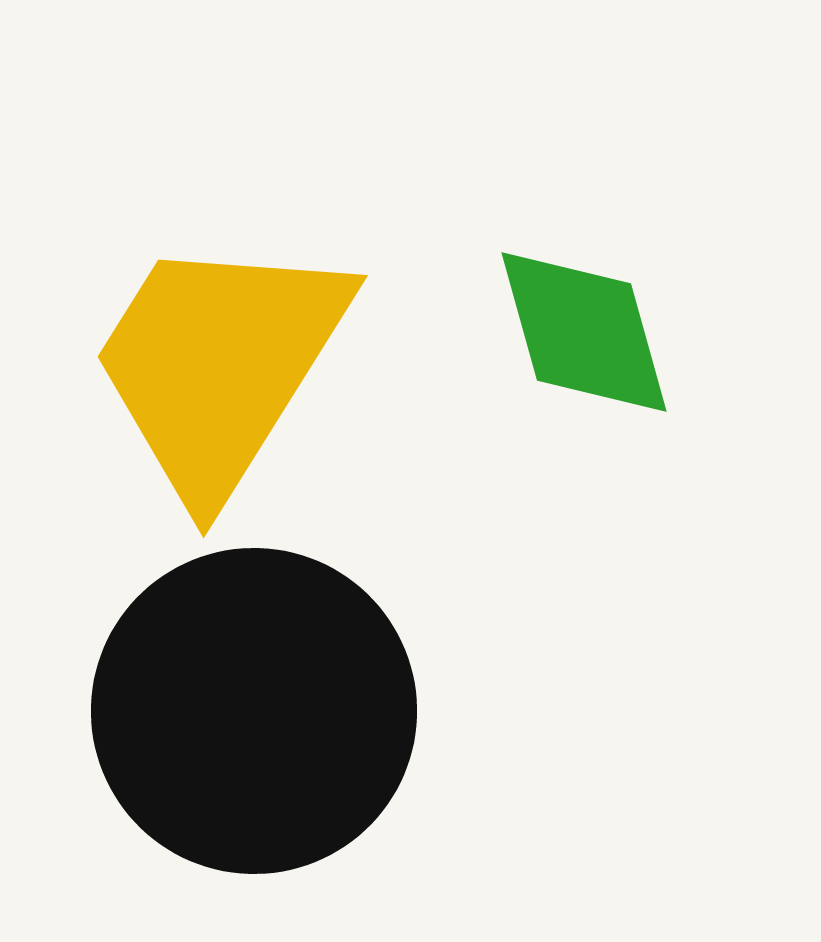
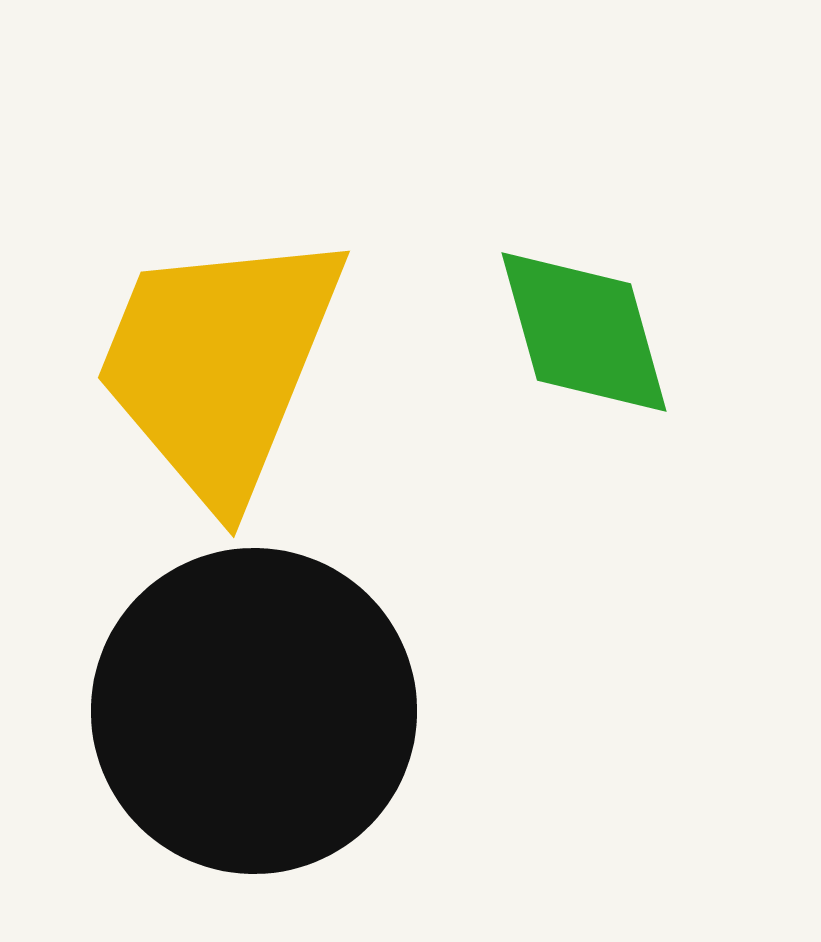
yellow trapezoid: rotated 10 degrees counterclockwise
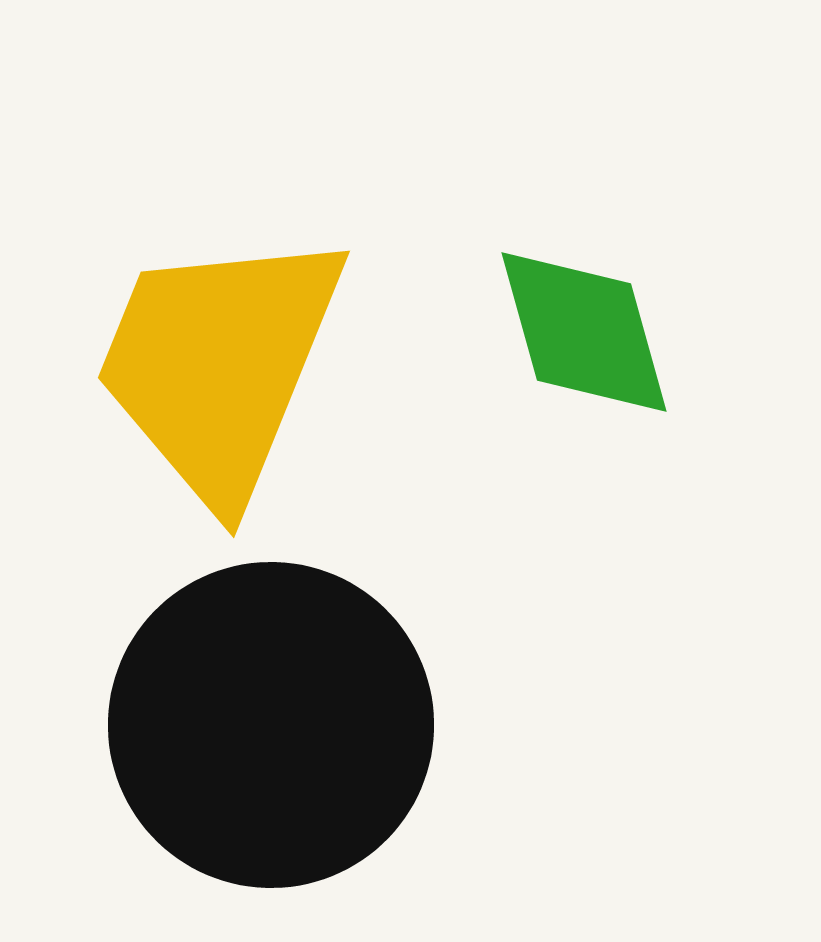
black circle: moved 17 px right, 14 px down
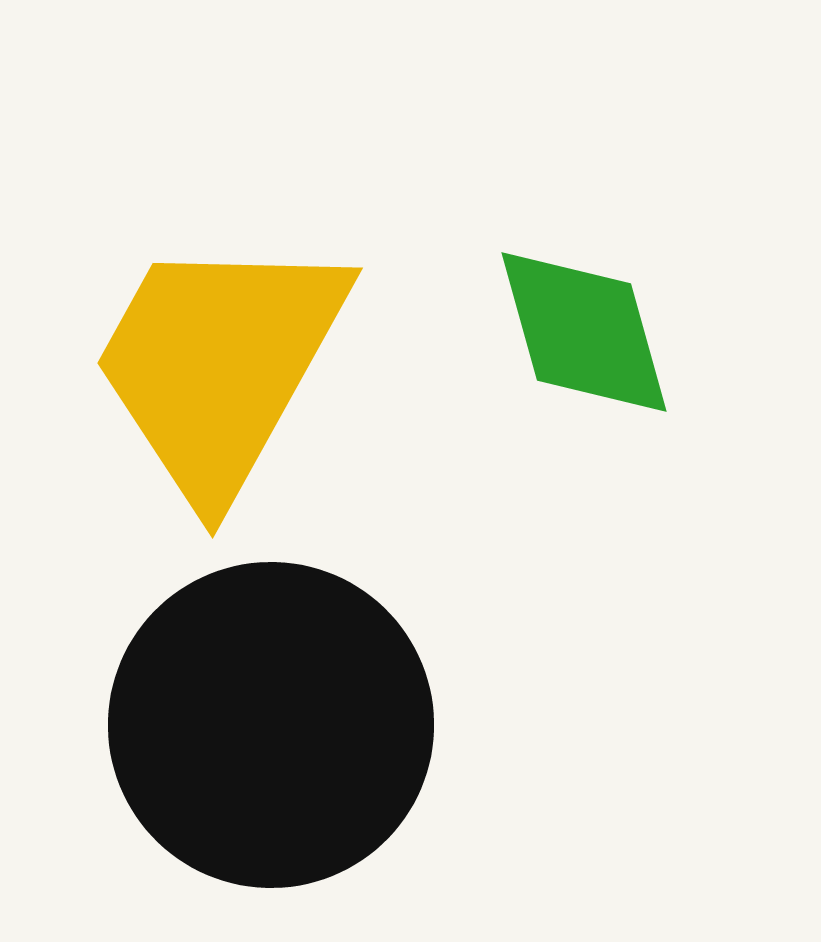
yellow trapezoid: rotated 7 degrees clockwise
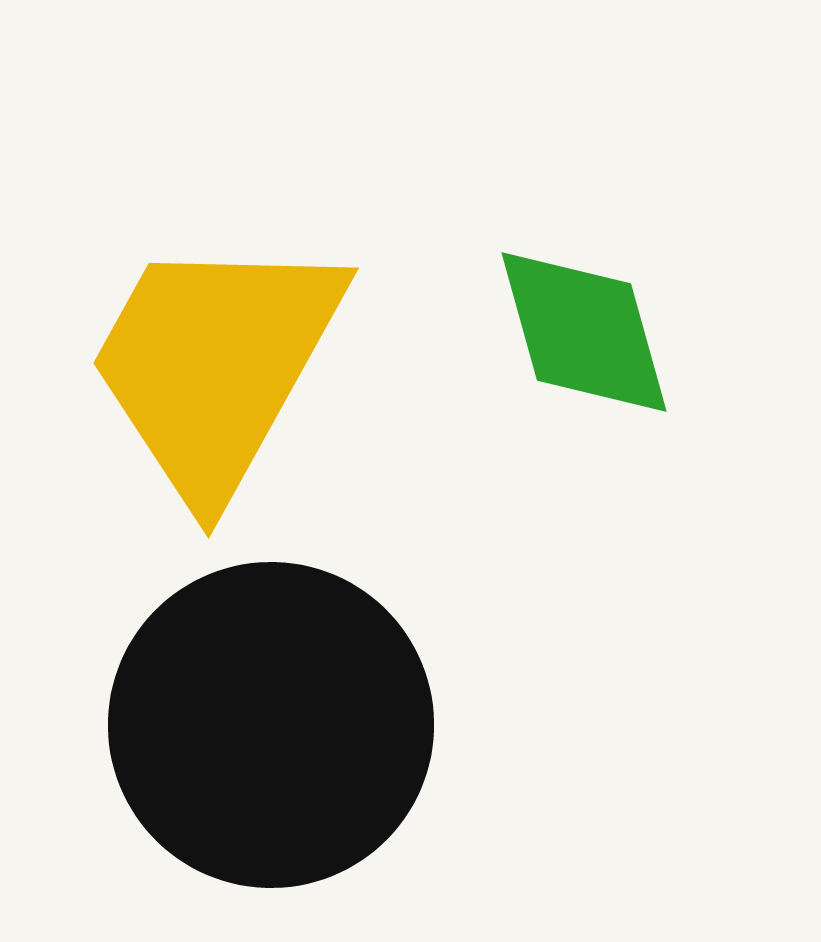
yellow trapezoid: moved 4 px left
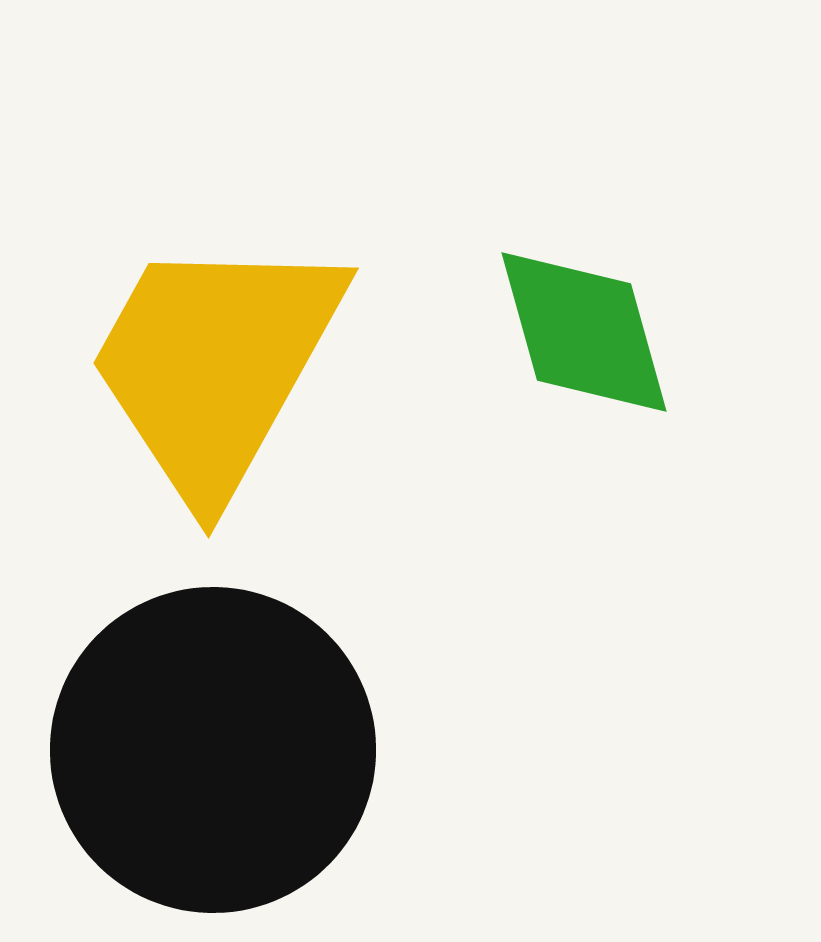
black circle: moved 58 px left, 25 px down
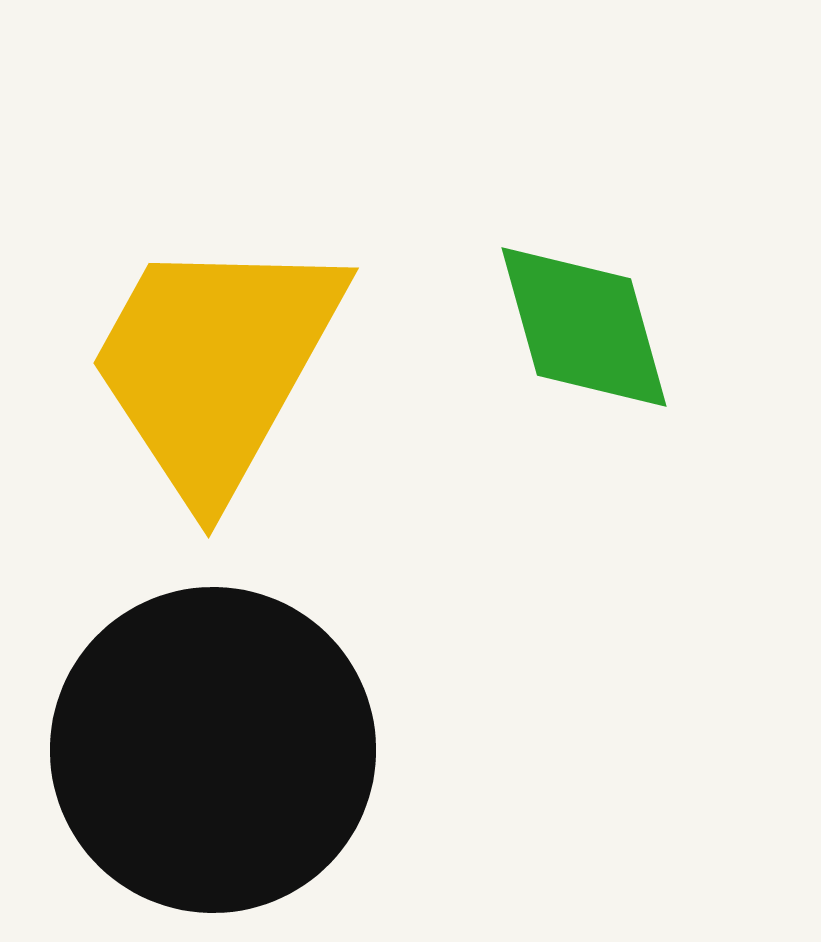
green diamond: moved 5 px up
